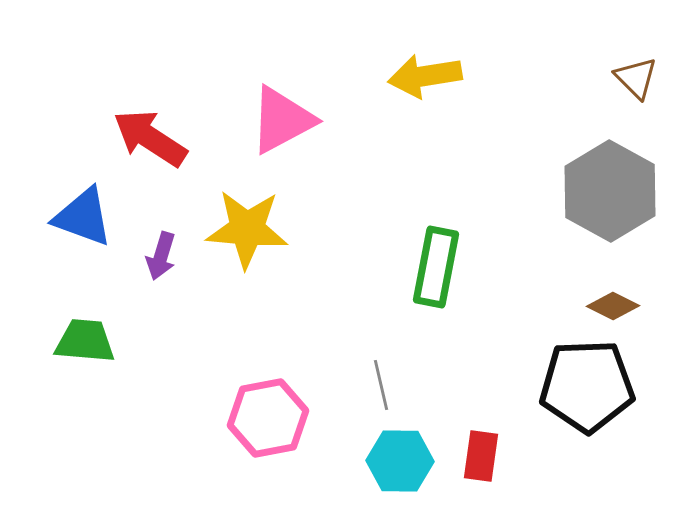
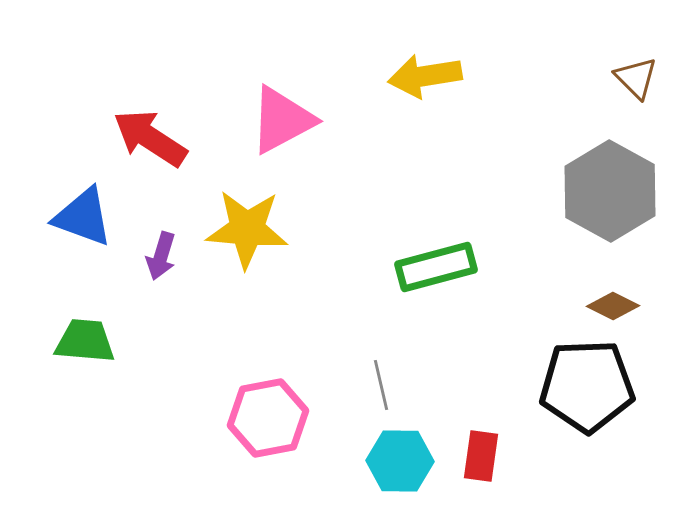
green rectangle: rotated 64 degrees clockwise
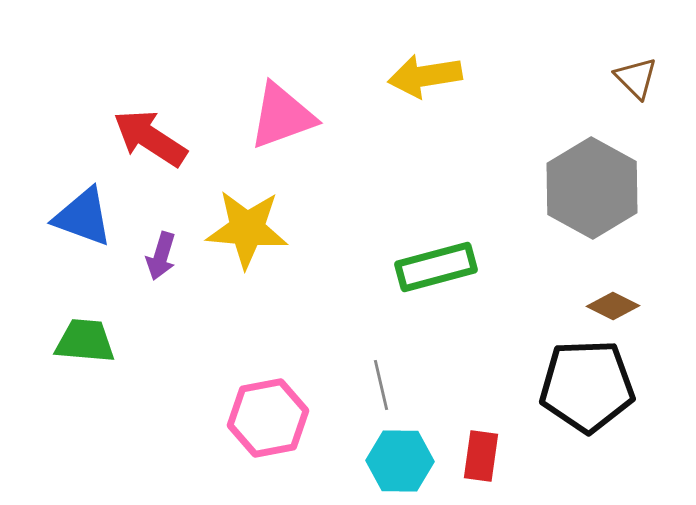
pink triangle: moved 4 px up; rotated 8 degrees clockwise
gray hexagon: moved 18 px left, 3 px up
